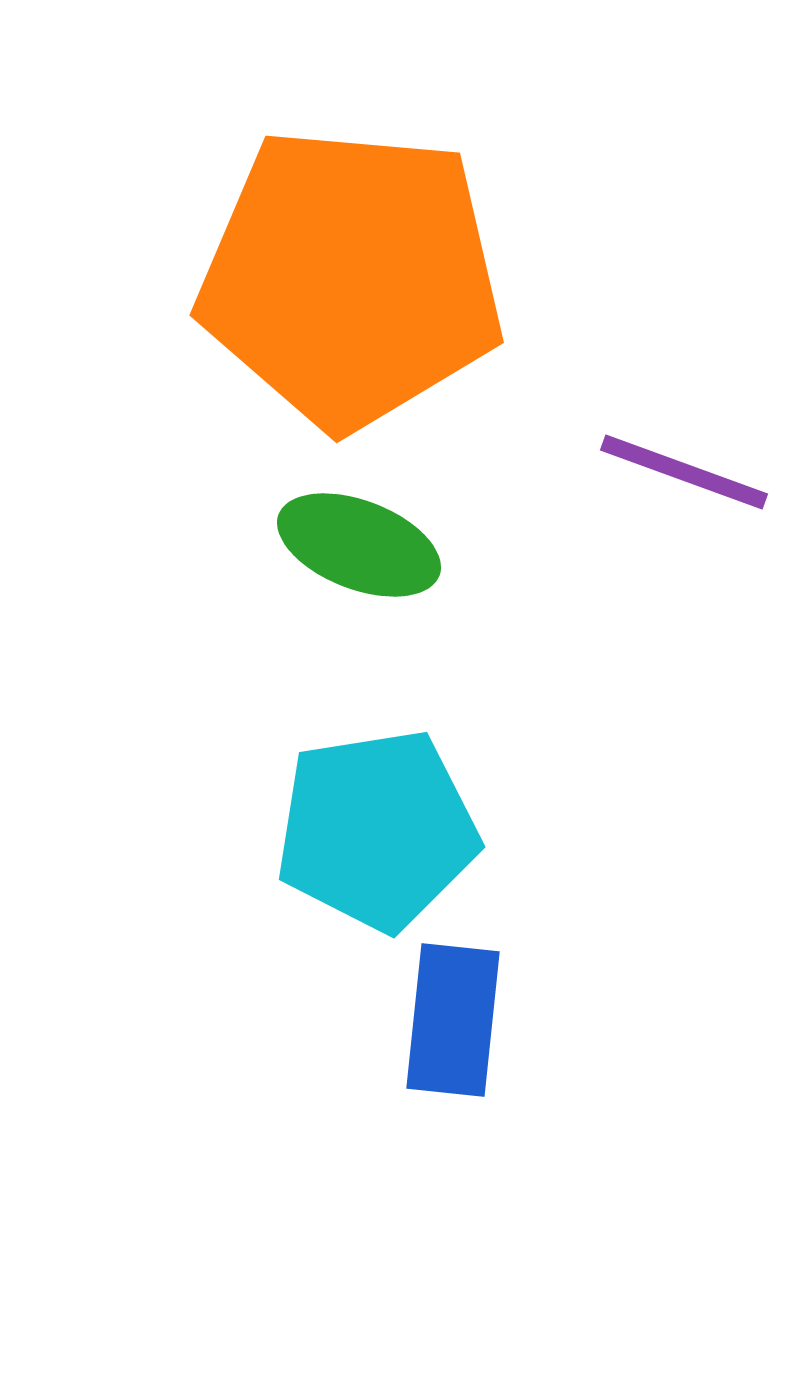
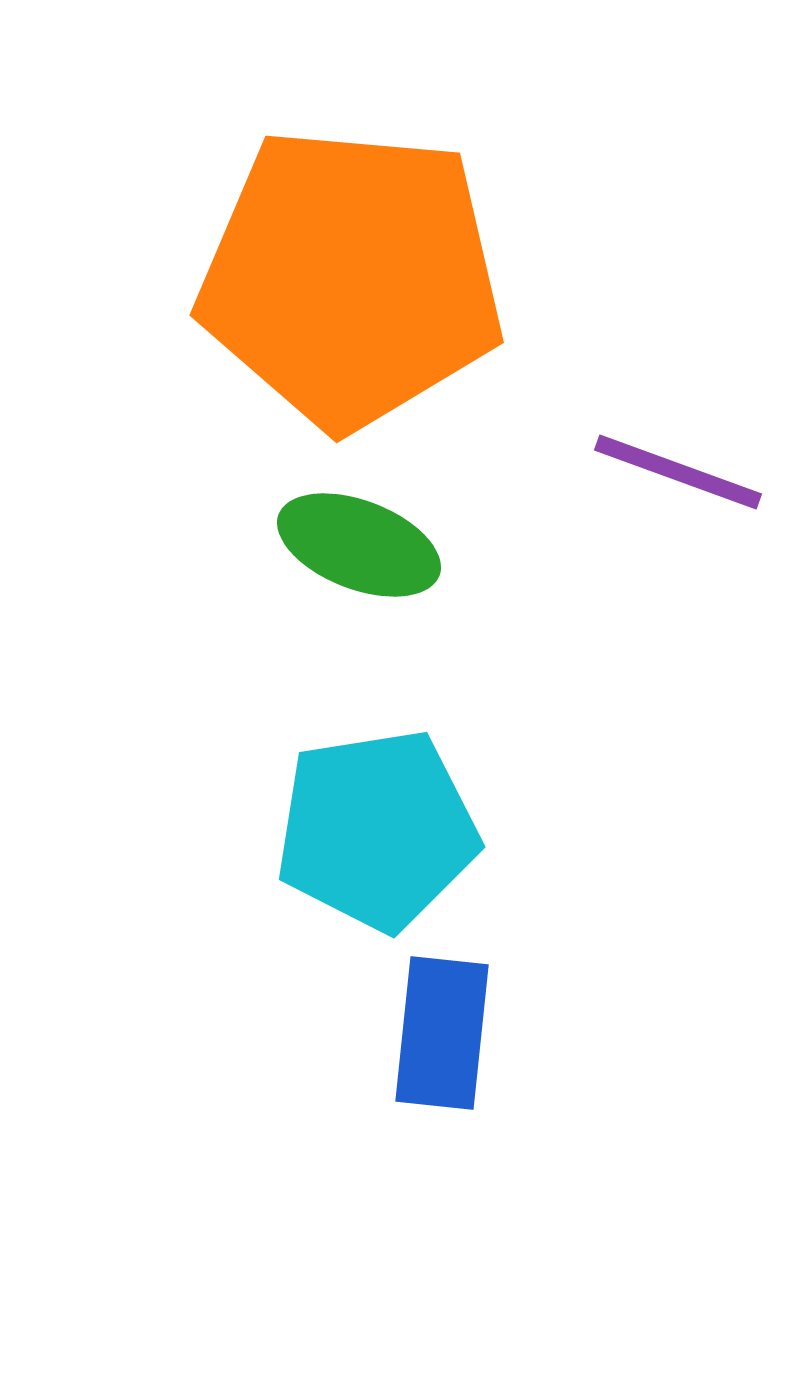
purple line: moved 6 px left
blue rectangle: moved 11 px left, 13 px down
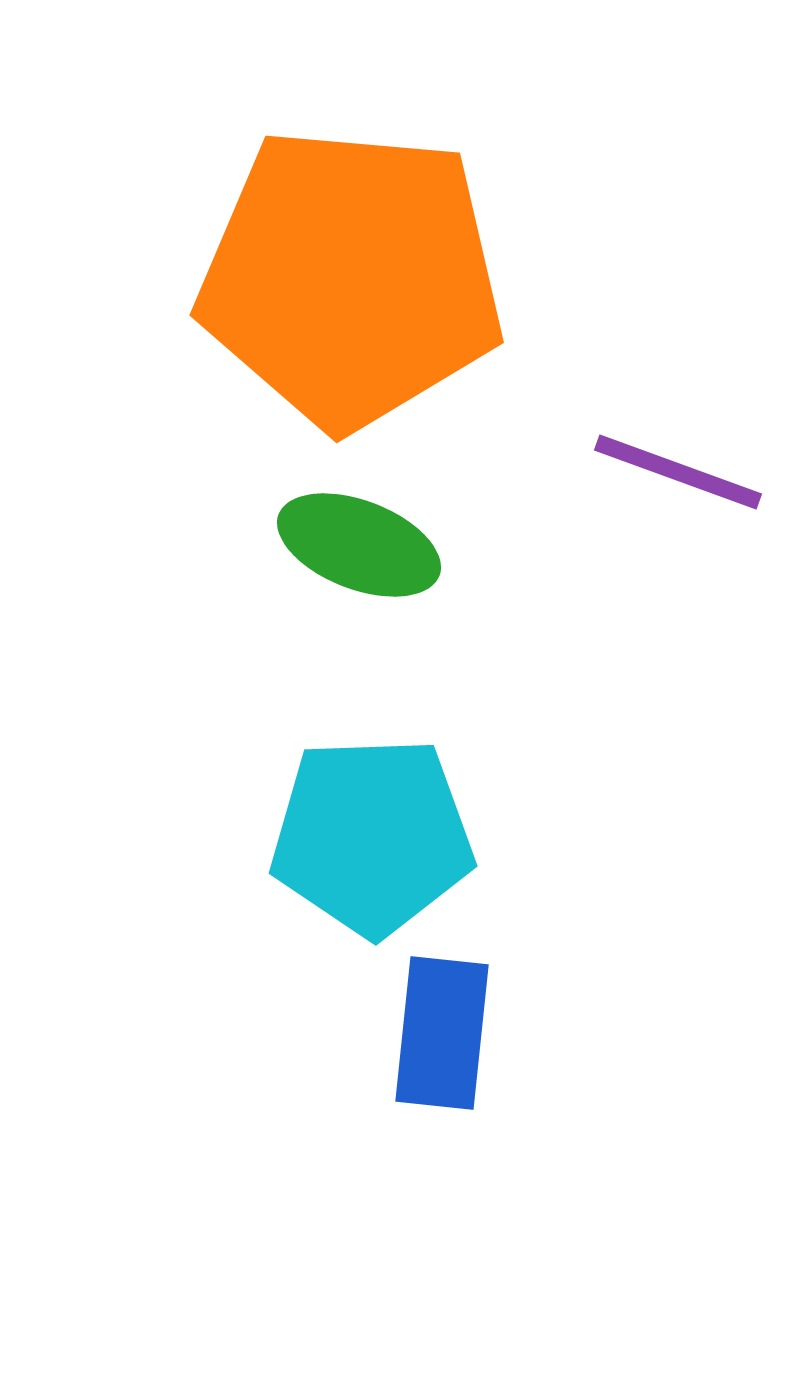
cyan pentagon: moved 5 px left, 6 px down; rotated 7 degrees clockwise
